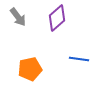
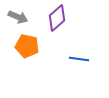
gray arrow: rotated 30 degrees counterclockwise
orange pentagon: moved 3 px left, 23 px up; rotated 25 degrees clockwise
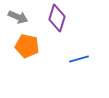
purple diamond: rotated 32 degrees counterclockwise
blue line: rotated 24 degrees counterclockwise
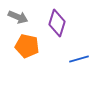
purple diamond: moved 5 px down
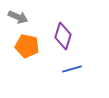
purple diamond: moved 6 px right, 13 px down
blue line: moved 7 px left, 10 px down
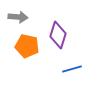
gray arrow: rotated 18 degrees counterclockwise
purple diamond: moved 5 px left, 1 px up
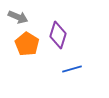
gray arrow: rotated 18 degrees clockwise
orange pentagon: moved 2 px up; rotated 20 degrees clockwise
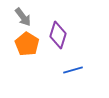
gray arrow: moved 5 px right; rotated 30 degrees clockwise
blue line: moved 1 px right, 1 px down
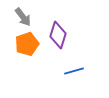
orange pentagon: rotated 20 degrees clockwise
blue line: moved 1 px right, 1 px down
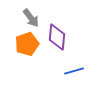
gray arrow: moved 8 px right, 1 px down
purple diamond: moved 1 px left, 2 px down; rotated 12 degrees counterclockwise
